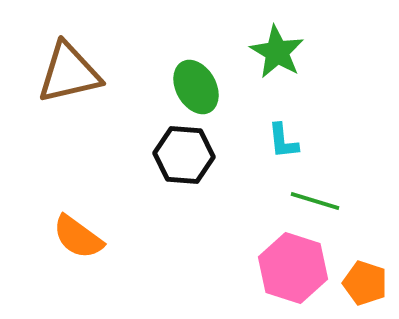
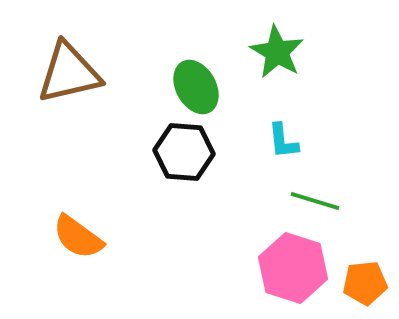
black hexagon: moved 3 px up
orange pentagon: rotated 24 degrees counterclockwise
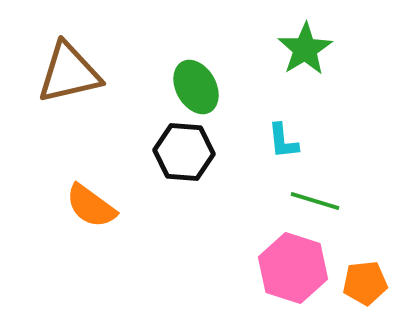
green star: moved 28 px right, 3 px up; rotated 10 degrees clockwise
orange semicircle: moved 13 px right, 31 px up
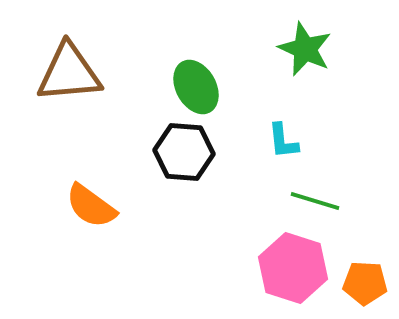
green star: rotated 16 degrees counterclockwise
brown triangle: rotated 8 degrees clockwise
orange pentagon: rotated 9 degrees clockwise
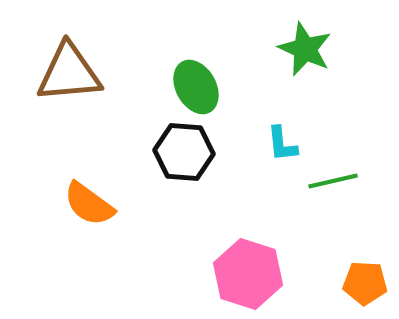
cyan L-shape: moved 1 px left, 3 px down
green line: moved 18 px right, 20 px up; rotated 30 degrees counterclockwise
orange semicircle: moved 2 px left, 2 px up
pink hexagon: moved 45 px left, 6 px down
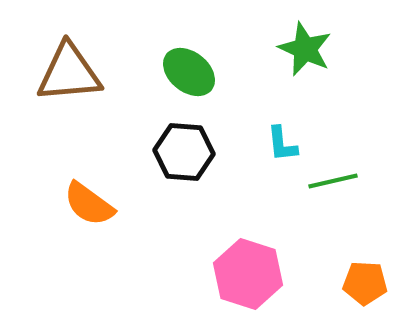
green ellipse: moved 7 px left, 15 px up; rotated 22 degrees counterclockwise
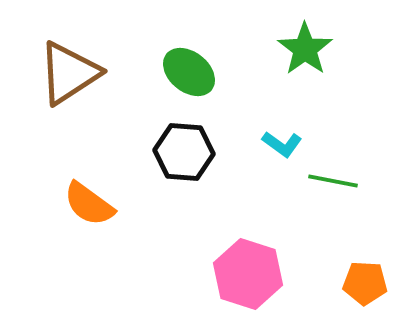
green star: rotated 12 degrees clockwise
brown triangle: rotated 28 degrees counterclockwise
cyan L-shape: rotated 48 degrees counterclockwise
green line: rotated 24 degrees clockwise
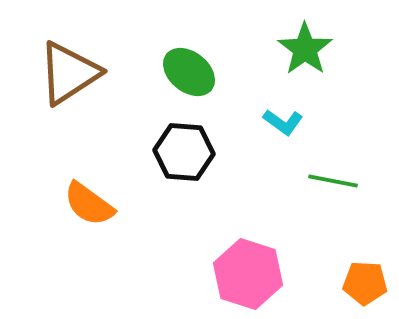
cyan L-shape: moved 1 px right, 22 px up
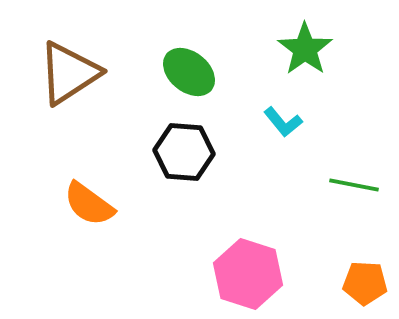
cyan L-shape: rotated 15 degrees clockwise
green line: moved 21 px right, 4 px down
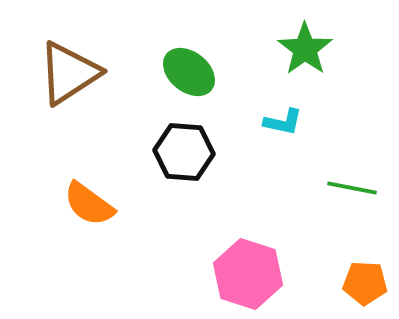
cyan L-shape: rotated 39 degrees counterclockwise
green line: moved 2 px left, 3 px down
